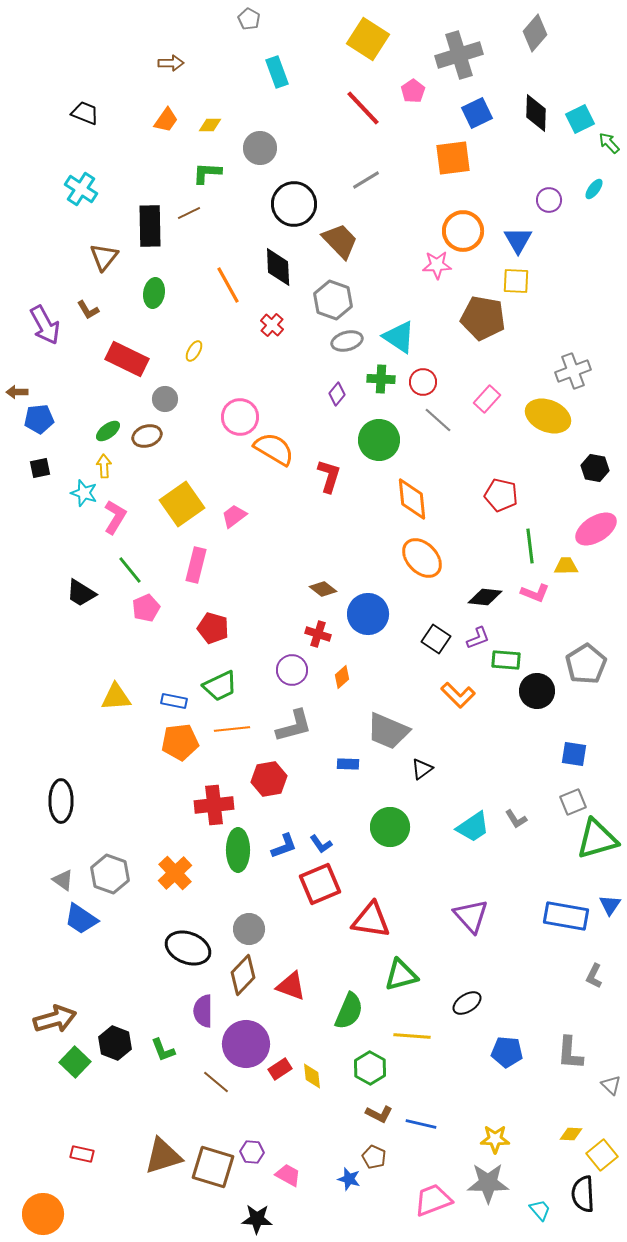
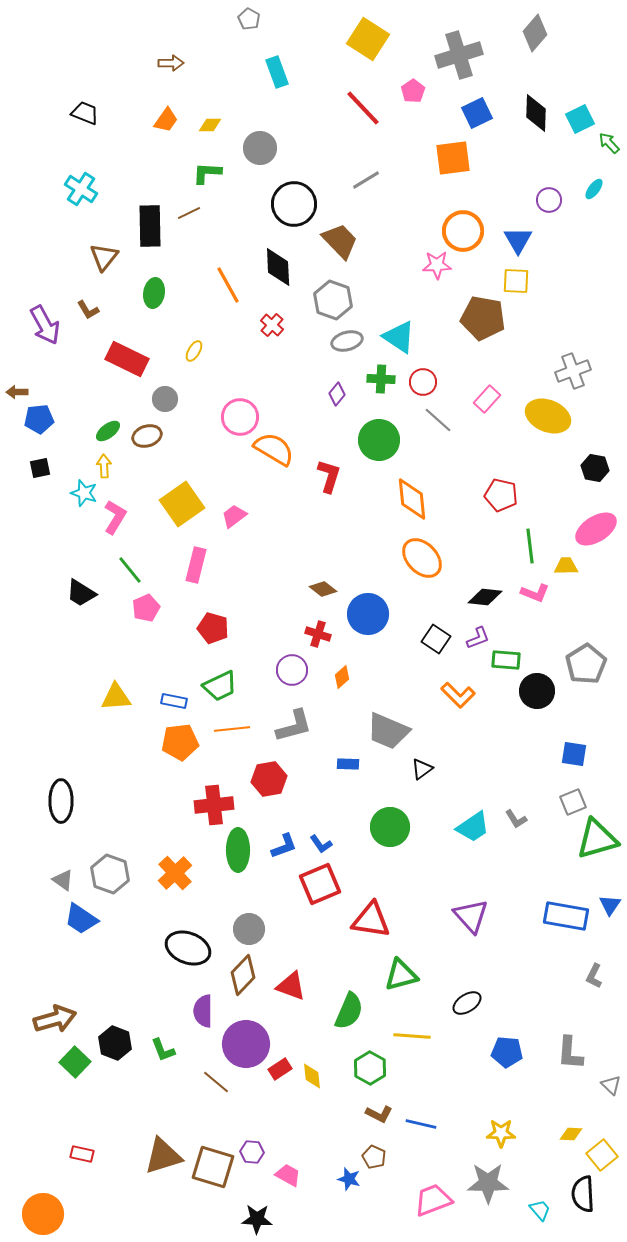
yellow star at (495, 1139): moved 6 px right, 6 px up
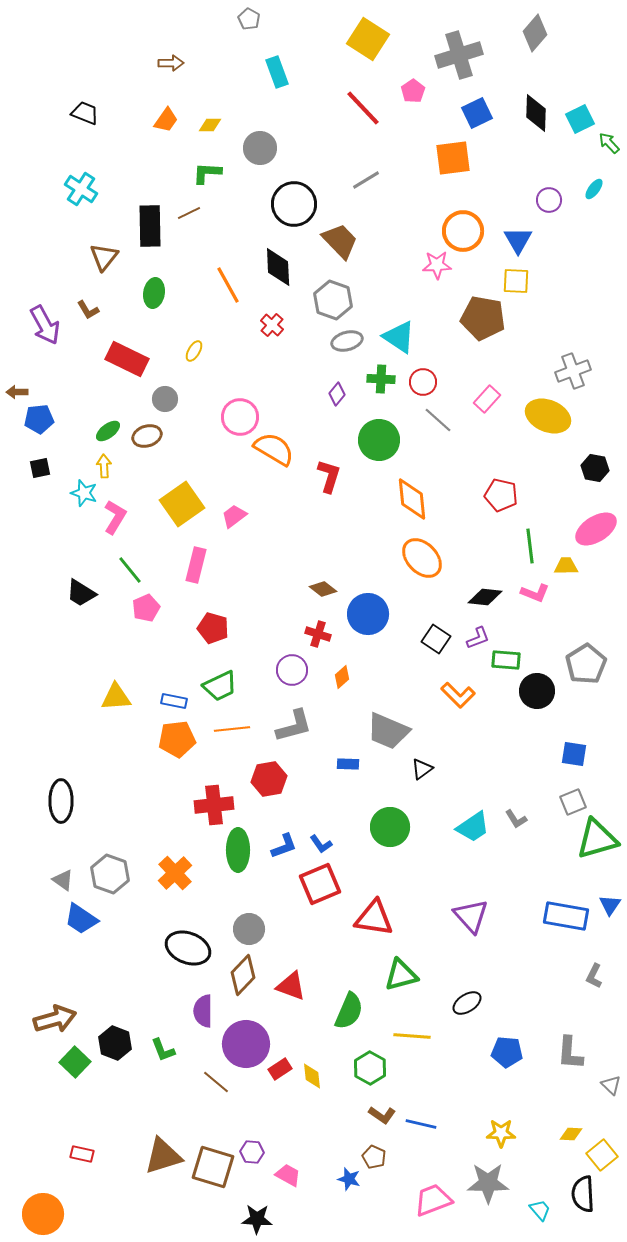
orange pentagon at (180, 742): moved 3 px left, 3 px up
red triangle at (371, 920): moved 3 px right, 2 px up
brown L-shape at (379, 1114): moved 3 px right, 1 px down; rotated 8 degrees clockwise
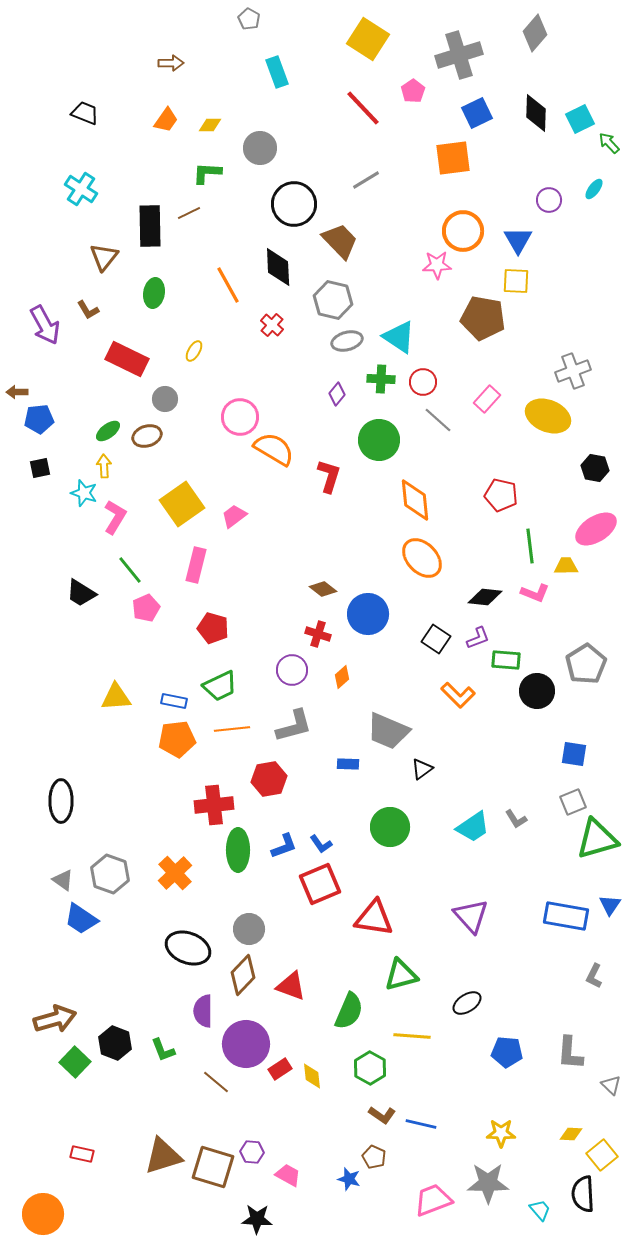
gray hexagon at (333, 300): rotated 6 degrees counterclockwise
orange diamond at (412, 499): moved 3 px right, 1 px down
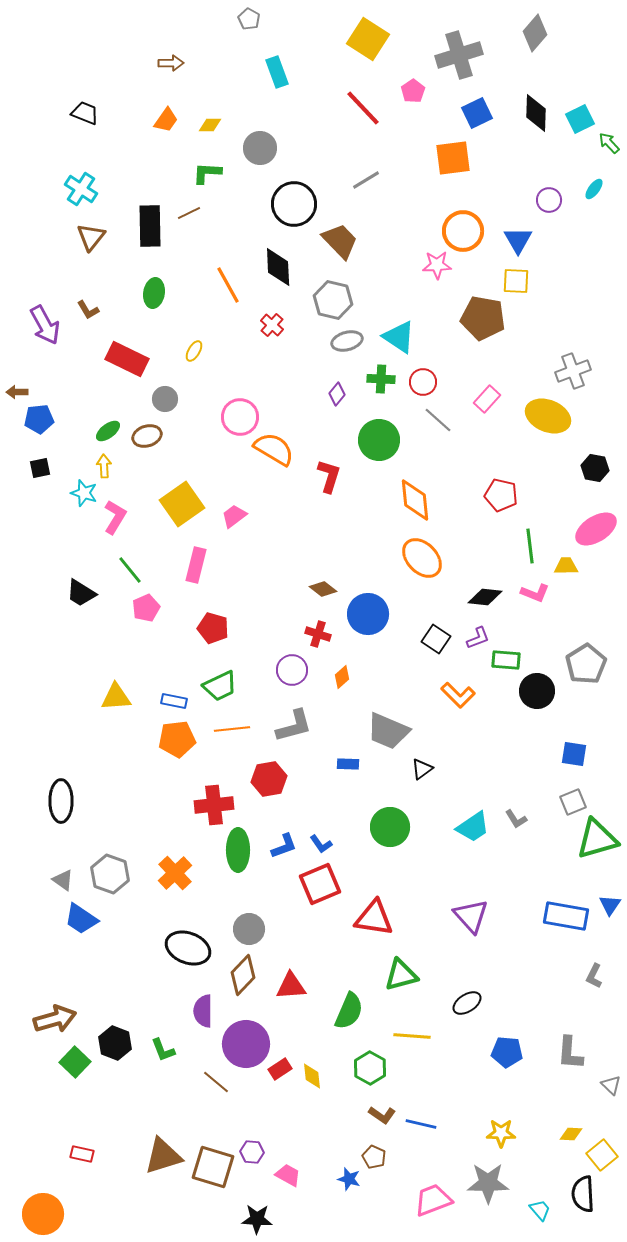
brown triangle at (104, 257): moved 13 px left, 20 px up
red triangle at (291, 986): rotated 24 degrees counterclockwise
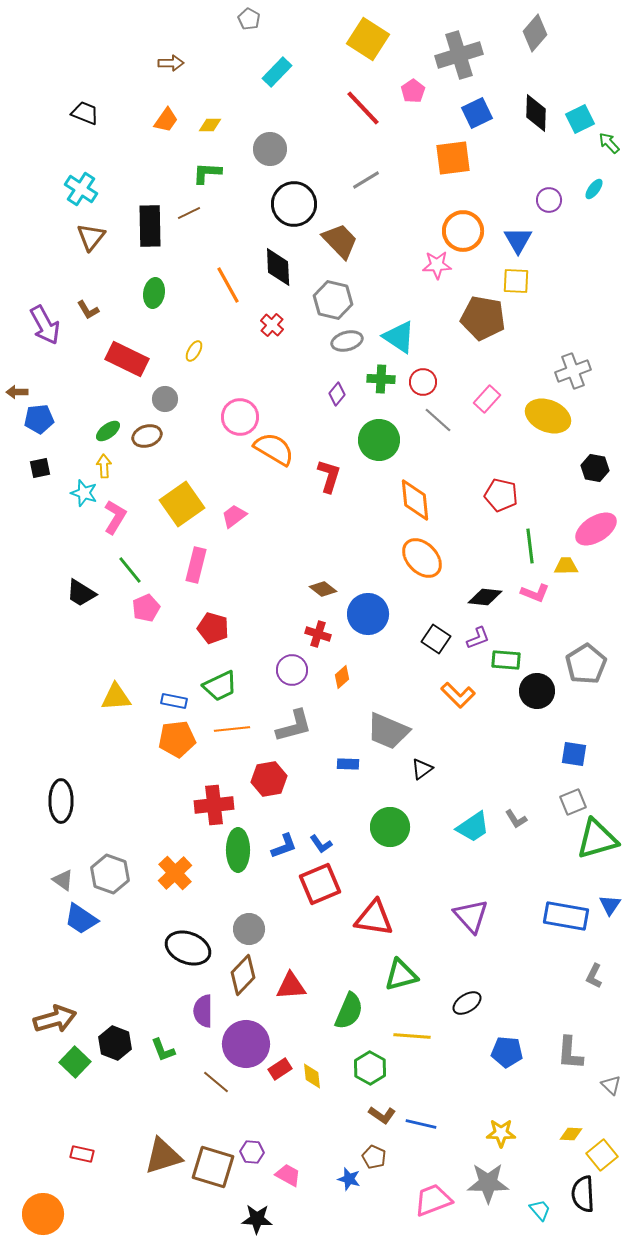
cyan rectangle at (277, 72): rotated 64 degrees clockwise
gray circle at (260, 148): moved 10 px right, 1 px down
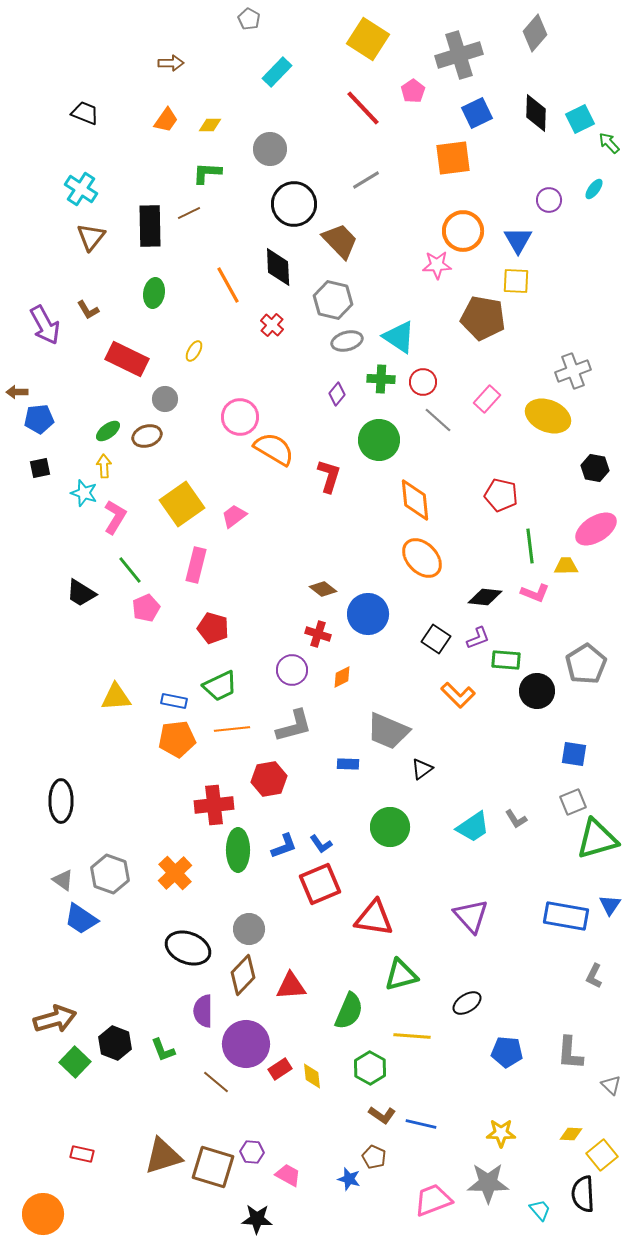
orange diamond at (342, 677): rotated 15 degrees clockwise
